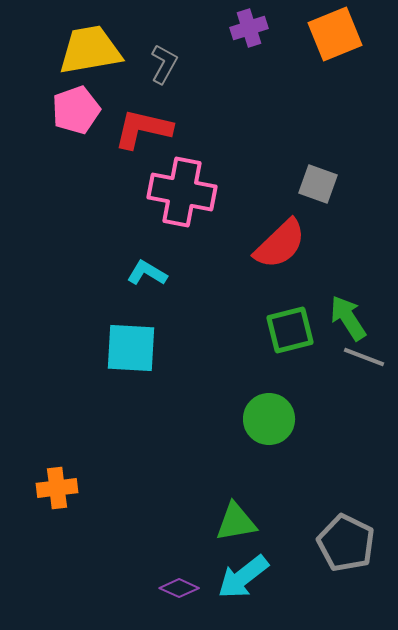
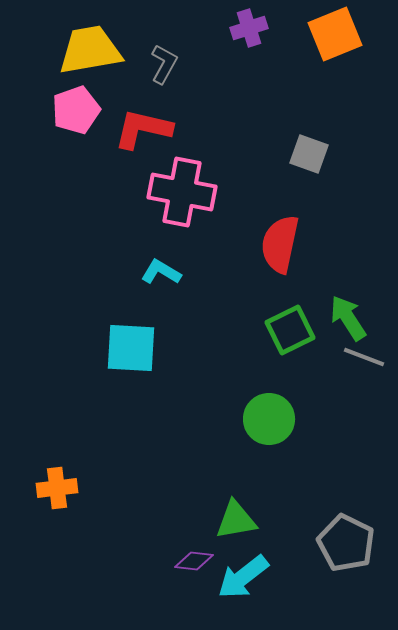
gray square: moved 9 px left, 30 px up
red semicircle: rotated 146 degrees clockwise
cyan L-shape: moved 14 px right, 1 px up
green square: rotated 12 degrees counterclockwise
green triangle: moved 2 px up
purple diamond: moved 15 px right, 27 px up; rotated 18 degrees counterclockwise
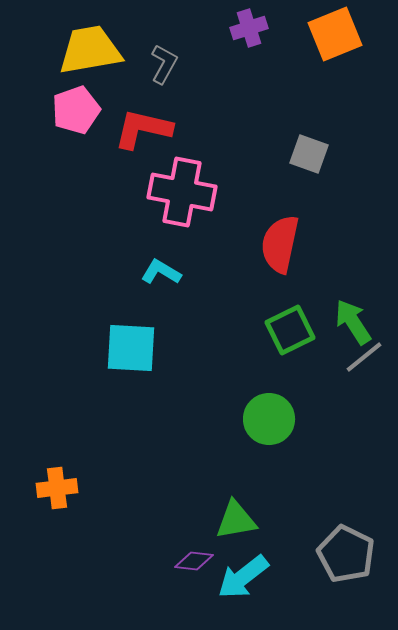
green arrow: moved 5 px right, 4 px down
gray line: rotated 60 degrees counterclockwise
gray pentagon: moved 11 px down
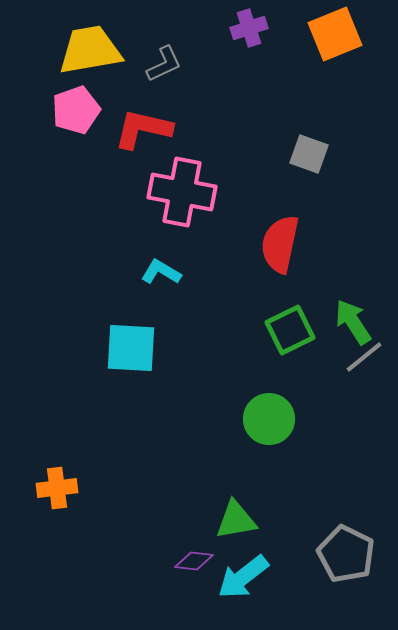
gray L-shape: rotated 36 degrees clockwise
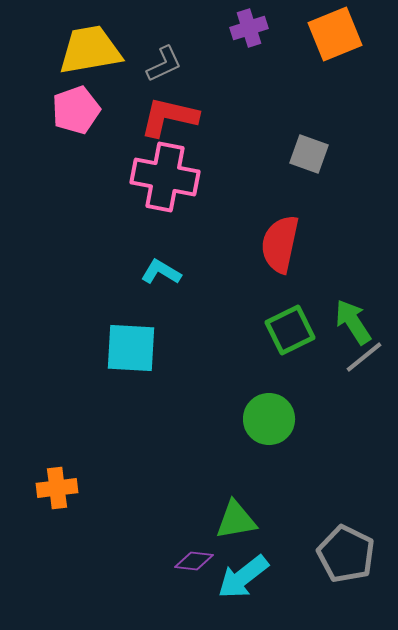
red L-shape: moved 26 px right, 12 px up
pink cross: moved 17 px left, 15 px up
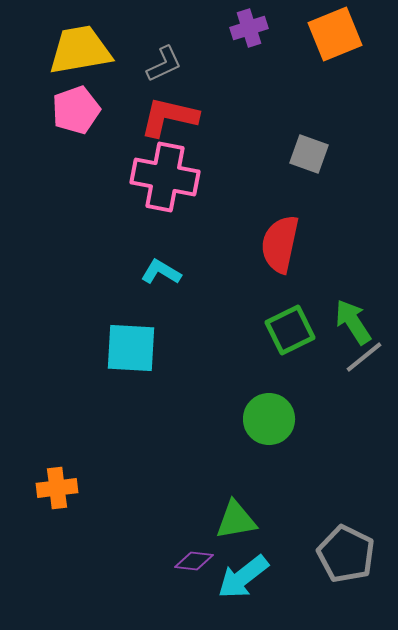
yellow trapezoid: moved 10 px left
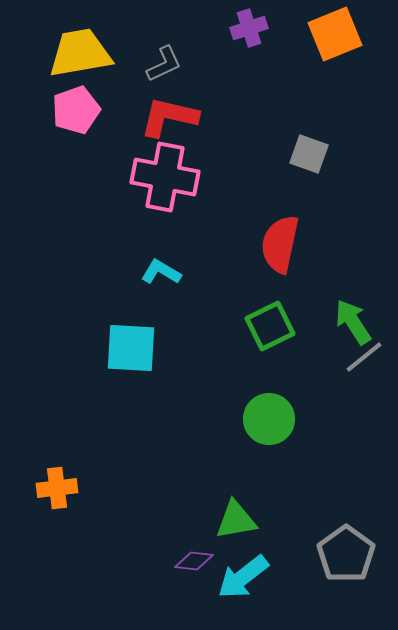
yellow trapezoid: moved 3 px down
green square: moved 20 px left, 4 px up
gray pentagon: rotated 10 degrees clockwise
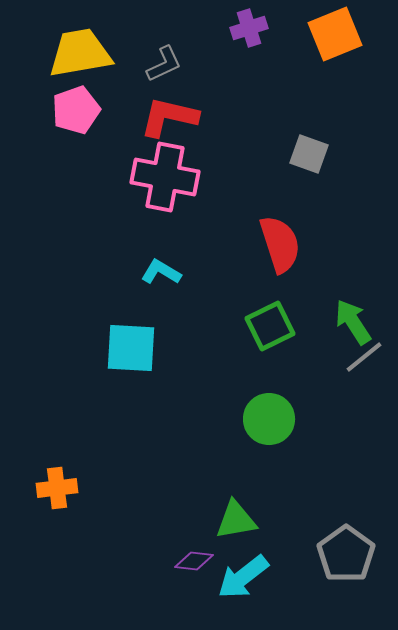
red semicircle: rotated 150 degrees clockwise
